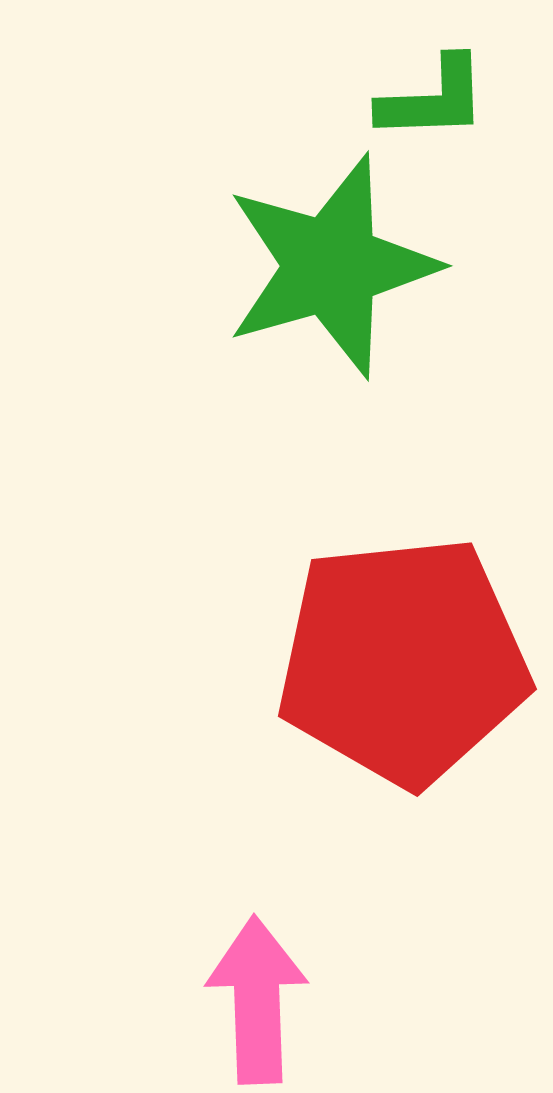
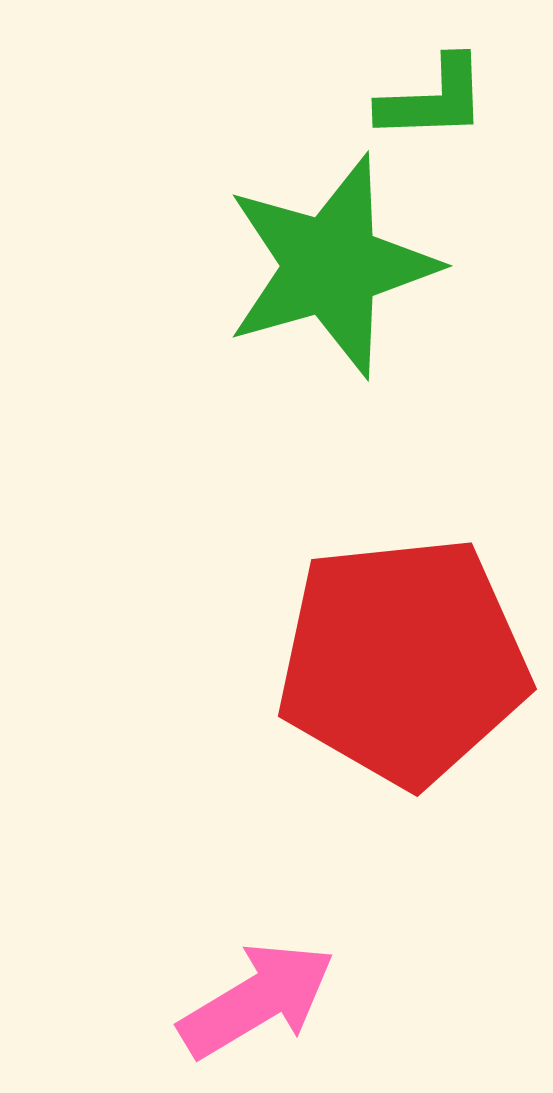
pink arrow: rotated 61 degrees clockwise
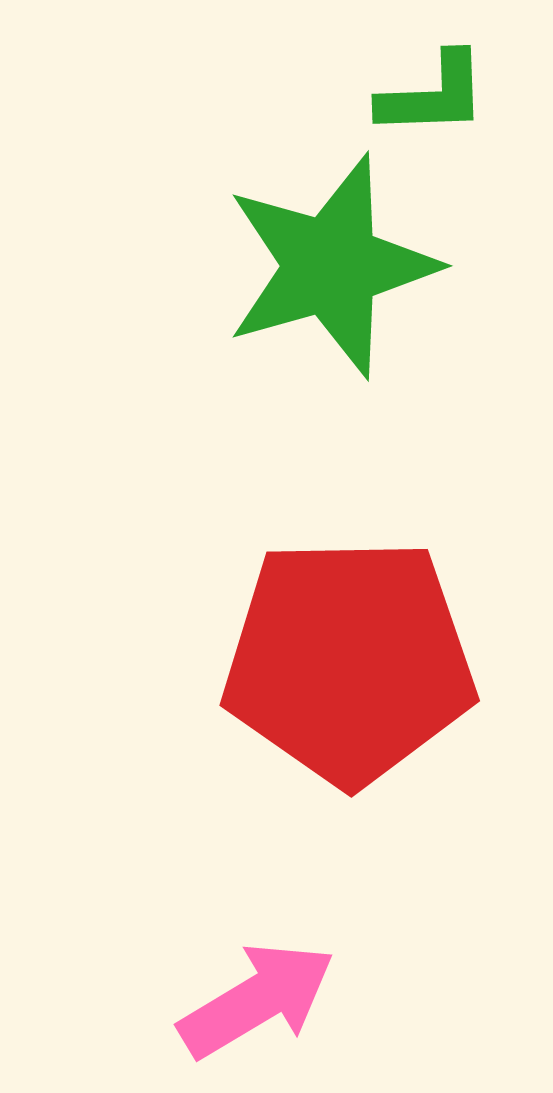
green L-shape: moved 4 px up
red pentagon: moved 54 px left; rotated 5 degrees clockwise
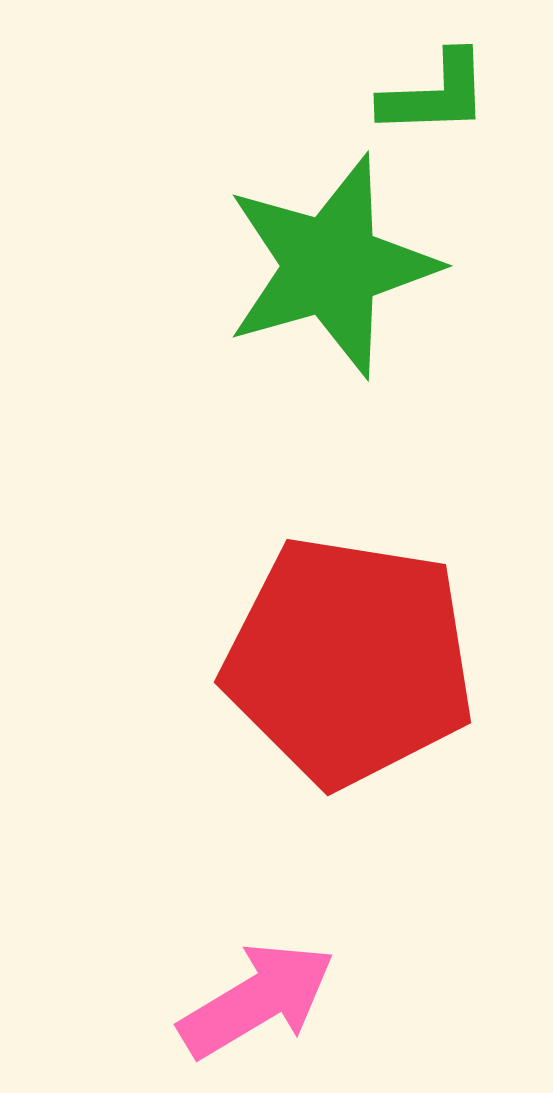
green L-shape: moved 2 px right, 1 px up
red pentagon: rotated 10 degrees clockwise
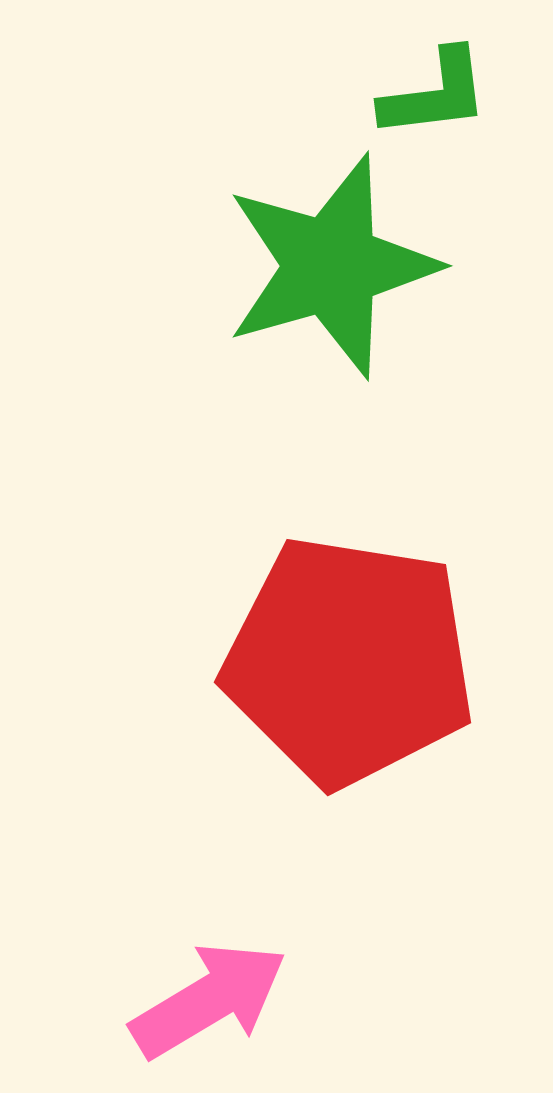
green L-shape: rotated 5 degrees counterclockwise
pink arrow: moved 48 px left
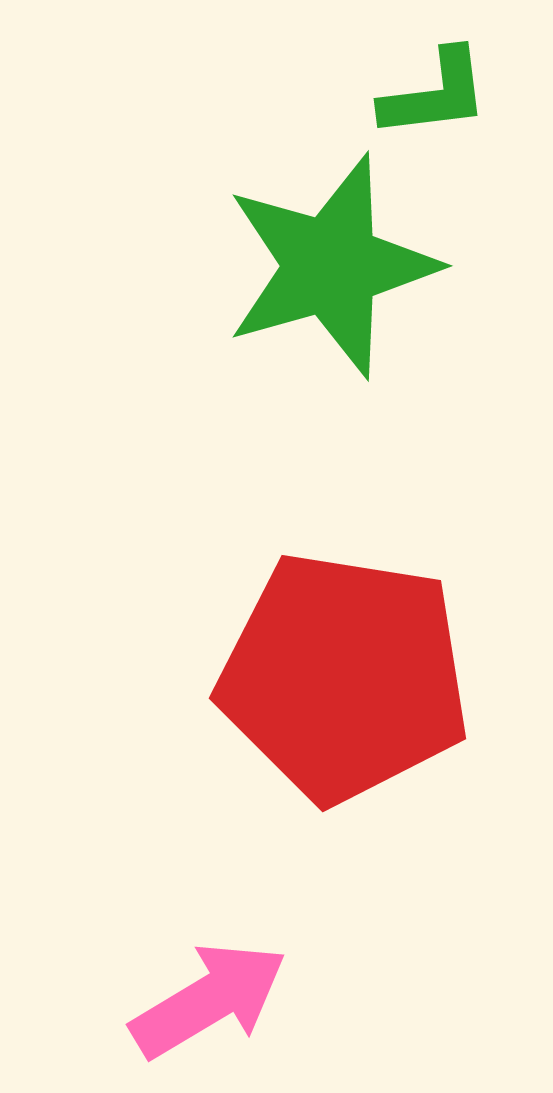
red pentagon: moved 5 px left, 16 px down
